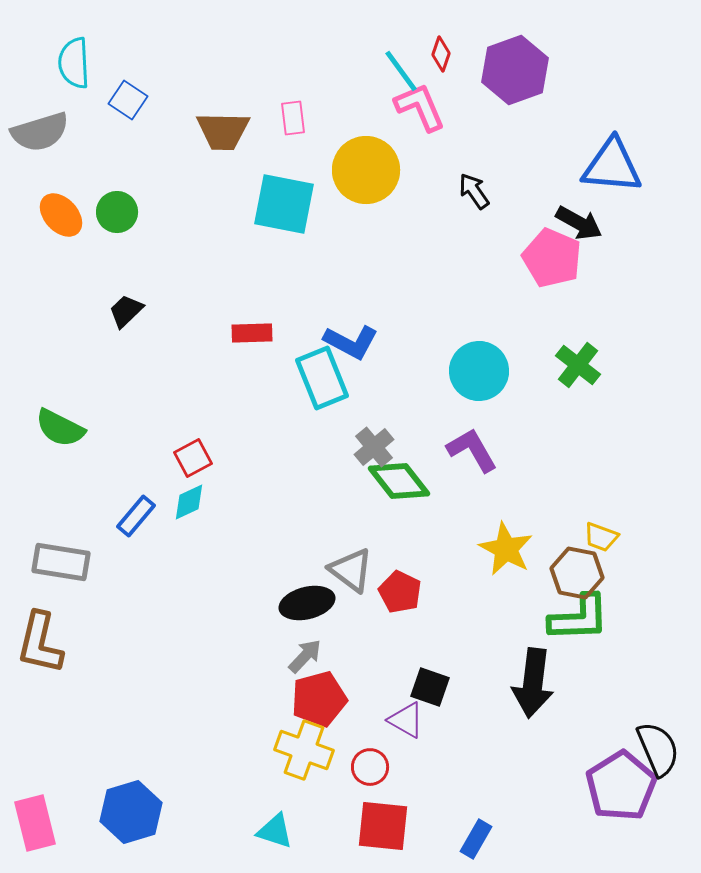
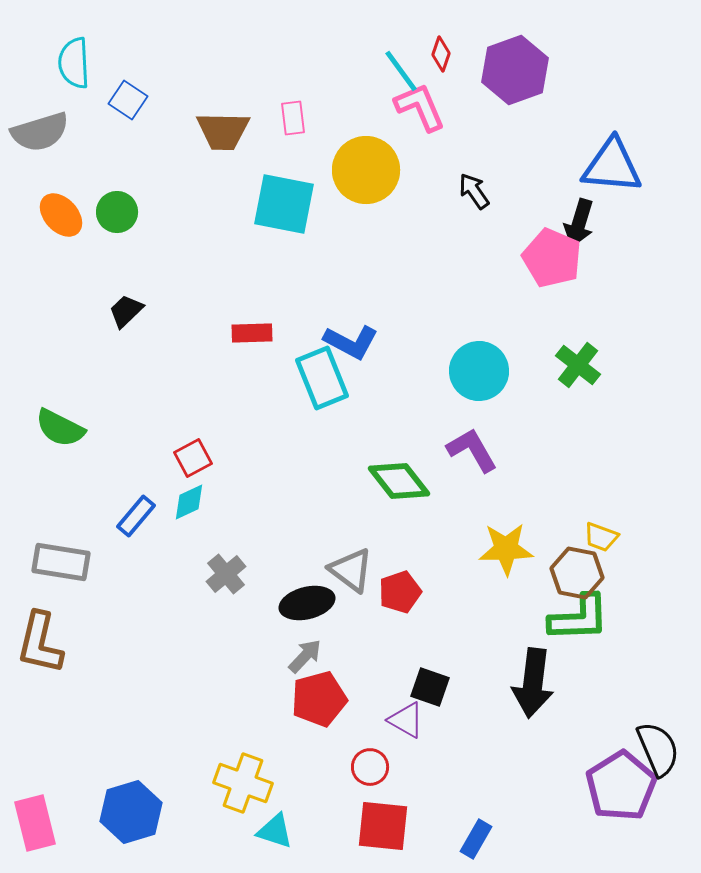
black arrow at (579, 223): rotated 78 degrees clockwise
gray cross at (374, 447): moved 148 px left, 127 px down
yellow star at (506, 549): rotated 30 degrees counterclockwise
red pentagon at (400, 592): rotated 27 degrees clockwise
yellow cross at (304, 750): moved 61 px left, 33 px down
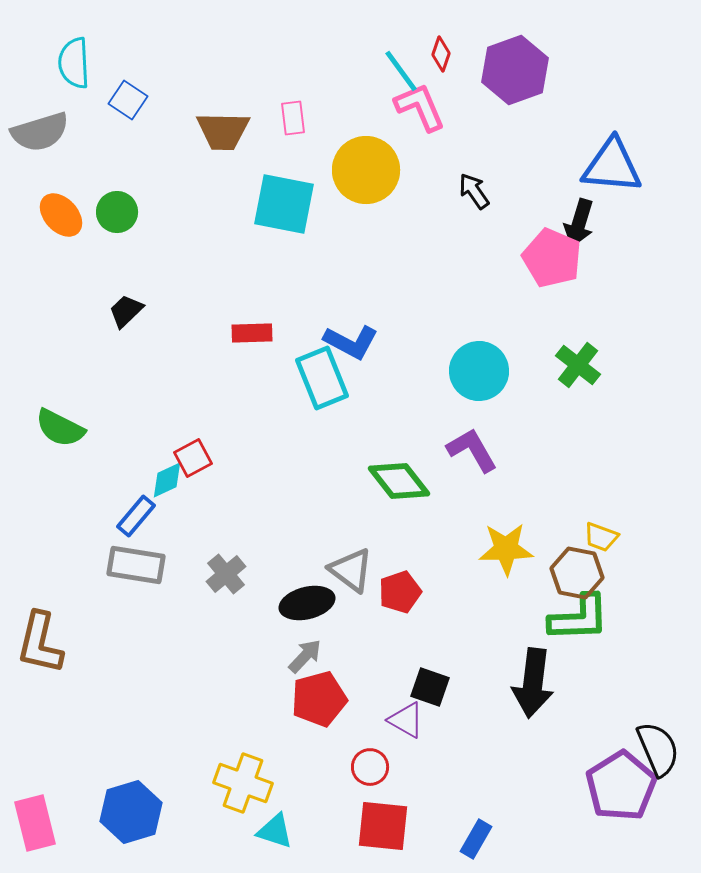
cyan diamond at (189, 502): moved 22 px left, 22 px up
gray rectangle at (61, 562): moved 75 px right, 3 px down
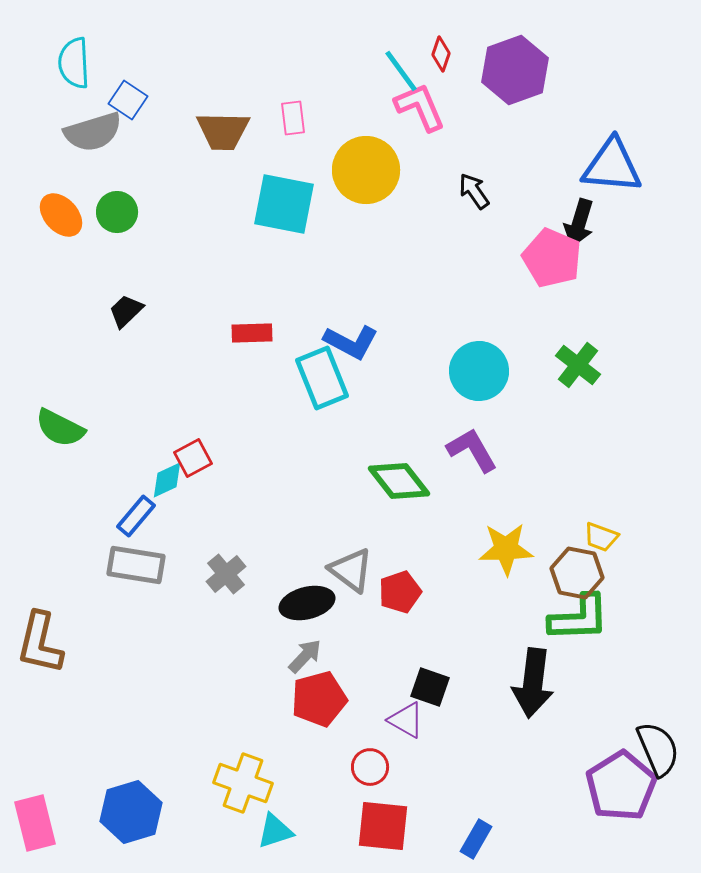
gray semicircle at (40, 132): moved 53 px right
cyan triangle at (275, 831): rotated 36 degrees counterclockwise
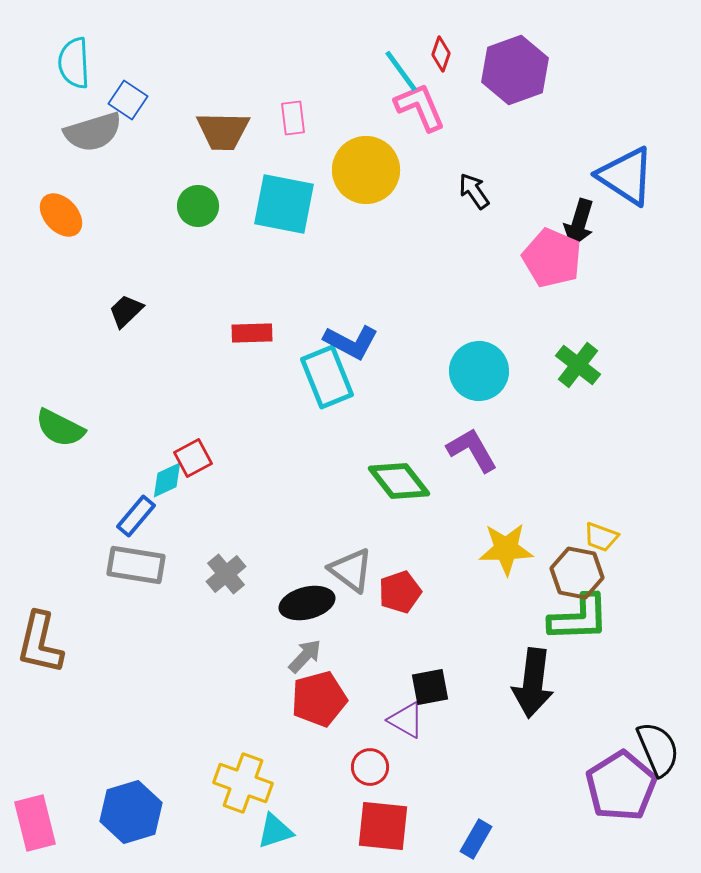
blue triangle at (612, 166): moved 14 px right, 10 px down; rotated 28 degrees clockwise
green circle at (117, 212): moved 81 px right, 6 px up
cyan rectangle at (322, 378): moved 5 px right, 1 px up
black square at (430, 687): rotated 30 degrees counterclockwise
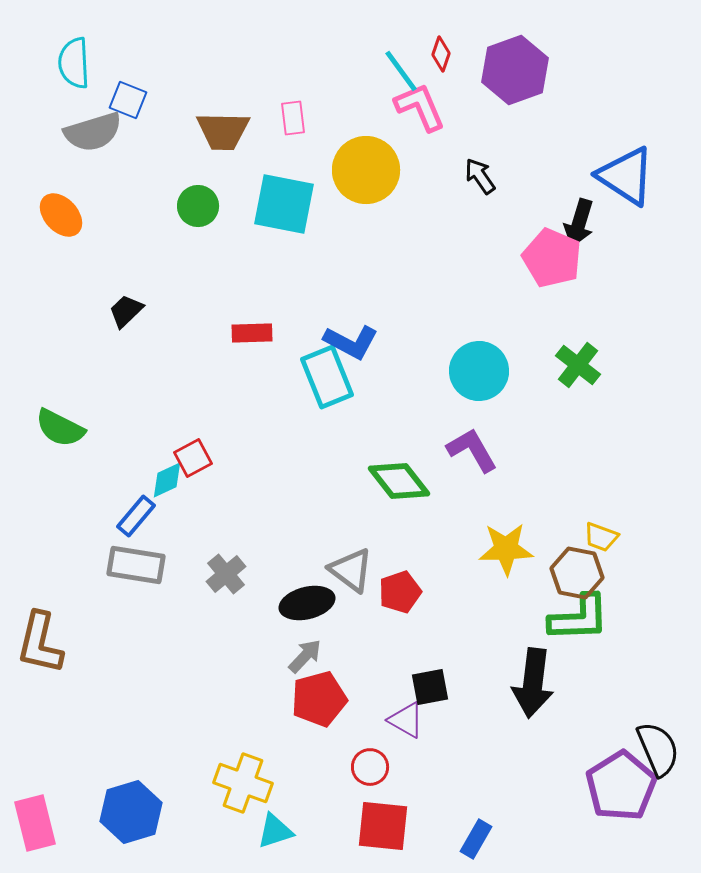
blue square at (128, 100): rotated 12 degrees counterclockwise
black arrow at (474, 191): moved 6 px right, 15 px up
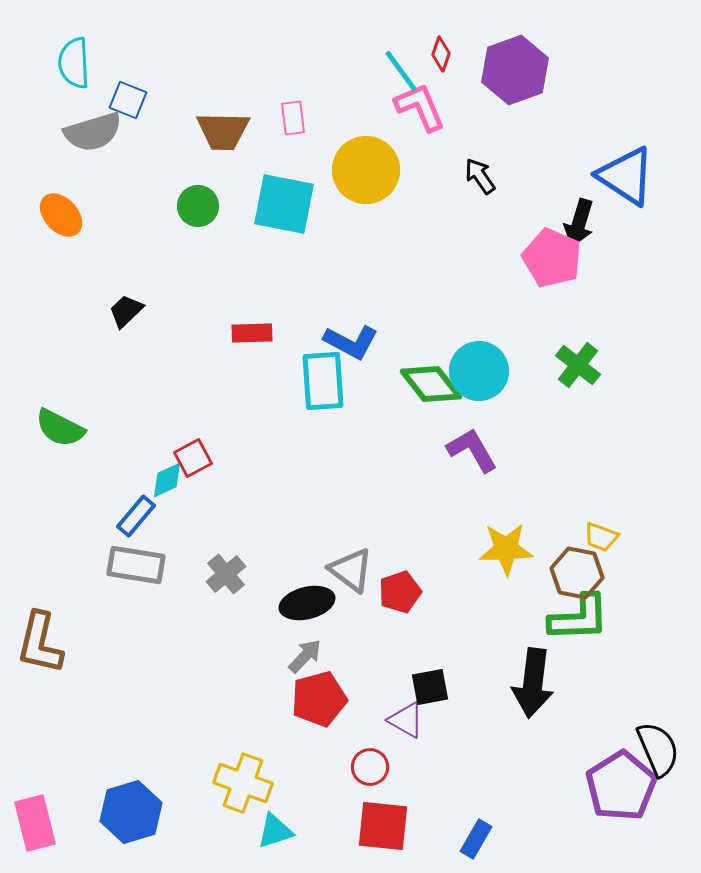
cyan rectangle at (327, 377): moved 4 px left, 4 px down; rotated 18 degrees clockwise
green diamond at (399, 481): moved 32 px right, 97 px up
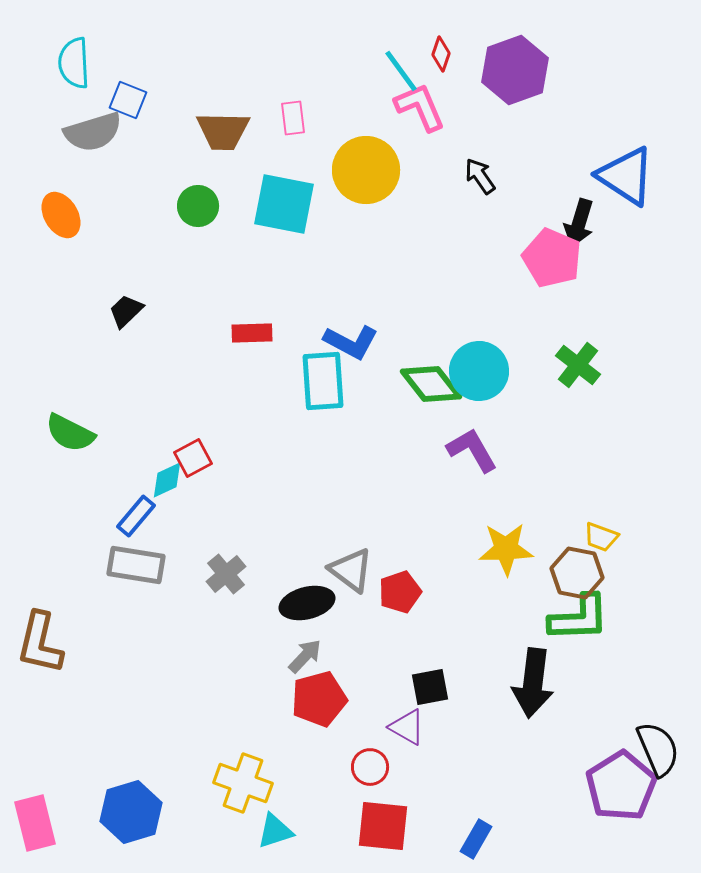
orange ellipse at (61, 215): rotated 12 degrees clockwise
green semicircle at (60, 428): moved 10 px right, 5 px down
purple triangle at (406, 720): moved 1 px right, 7 px down
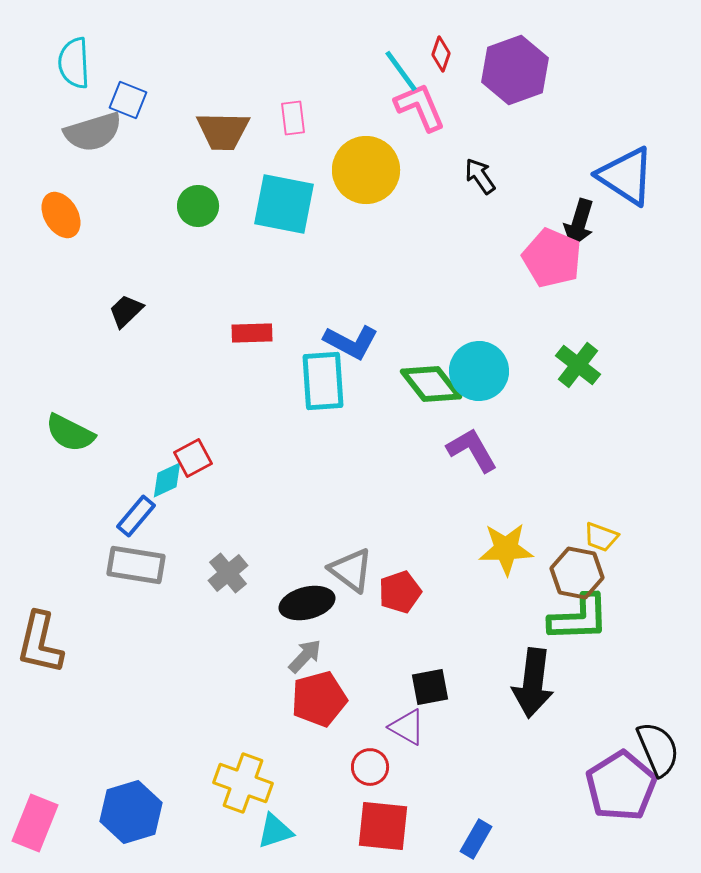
gray cross at (226, 574): moved 2 px right, 1 px up
pink rectangle at (35, 823): rotated 36 degrees clockwise
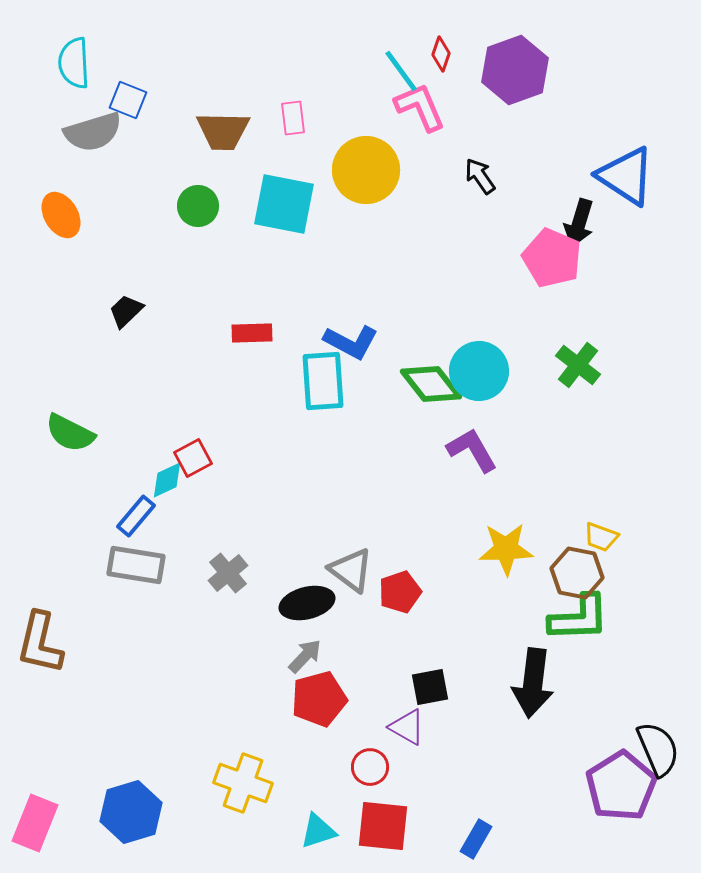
cyan triangle at (275, 831): moved 43 px right
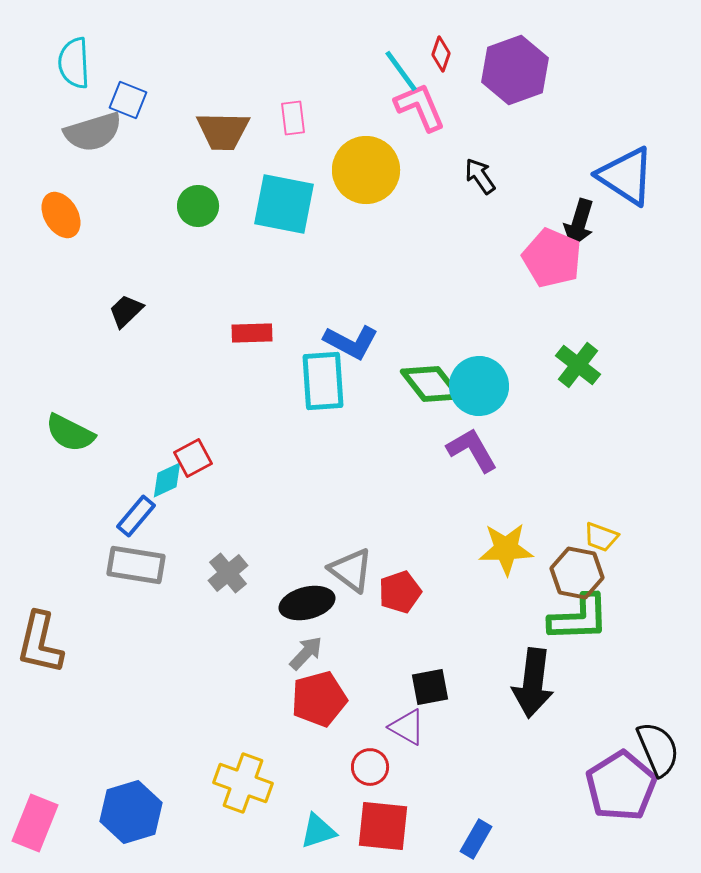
cyan circle at (479, 371): moved 15 px down
gray arrow at (305, 656): moved 1 px right, 3 px up
